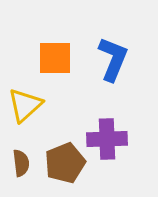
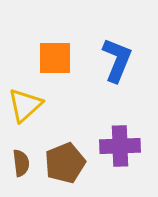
blue L-shape: moved 4 px right, 1 px down
purple cross: moved 13 px right, 7 px down
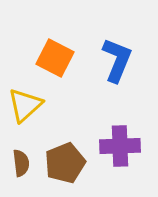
orange square: rotated 27 degrees clockwise
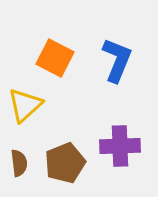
brown semicircle: moved 2 px left
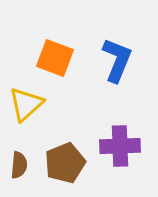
orange square: rotated 6 degrees counterclockwise
yellow triangle: moved 1 px right, 1 px up
brown semicircle: moved 2 px down; rotated 12 degrees clockwise
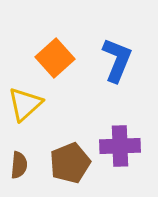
orange square: rotated 27 degrees clockwise
yellow triangle: moved 1 px left
brown pentagon: moved 5 px right
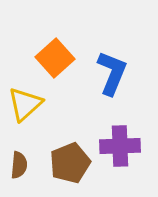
blue L-shape: moved 5 px left, 13 px down
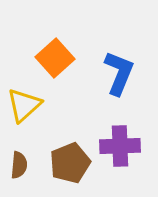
blue L-shape: moved 7 px right
yellow triangle: moved 1 px left, 1 px down
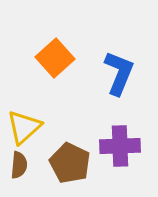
yellow triangle: moved 22 px down
brown pentagon: rotated 24 degrees counterclockwise
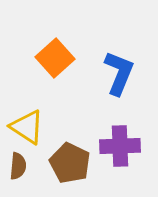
yellow triangle: moved 3 px right; rotated 45 degrees counterclockwise
brown semicircle: moved 1 px left, 1 px down
